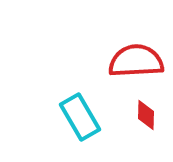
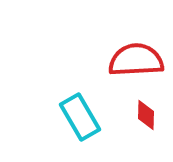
red semicircle: moved 1 px up
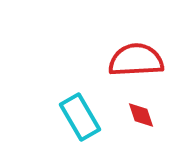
red diamond: moved 5 px left; rotated 20 degrees counterclockwise
